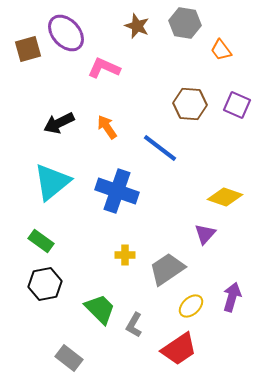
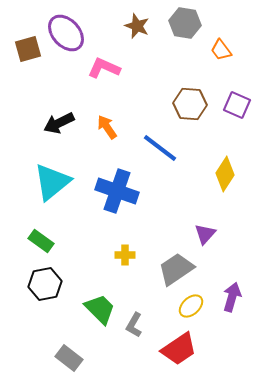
yellow diamond: moved 23 px up; rotated 76 degrees counterclockwise
gray trapezoid: moved 9 px right
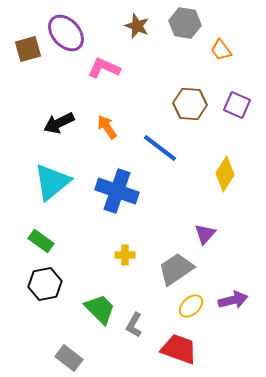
purple arrow: moved 1 px right, 3 px down; rotated 60 degrees clockwise
red trapezoid: rotated 126 degrees counterclockwise
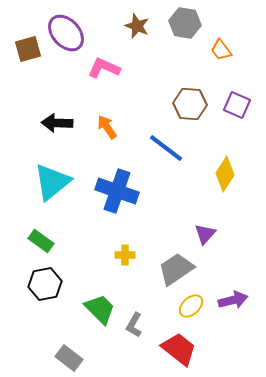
black arrow: moved 2 px left; rotated 28 degrees clockwise
blue line: moved 6 px right
red trapezoid: rotated 18 degrees clockwise
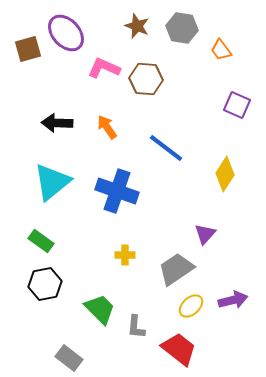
gray hexagon: moved 3 px left, 5 px down
brown hexagon: moved 44 px left, 25 px up
gray L-shape: moved 2 px right, 2 px down; rotated 25 degrees counterclockwise
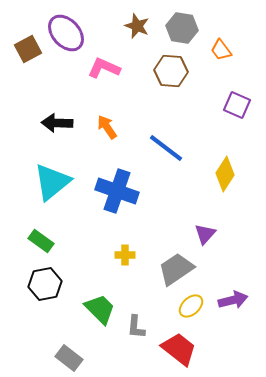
brown square: rotated 12 degrees counterclockwise
brown hexagon: moved 25 px right, 8 px up
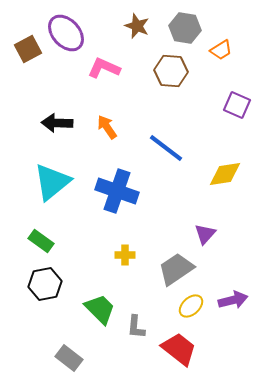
gray hexagon: moved 3 px right
orange trapezoid: rotated 85 degrees counterclockwise
yellow diamond: rotated 48 degrees clockwise
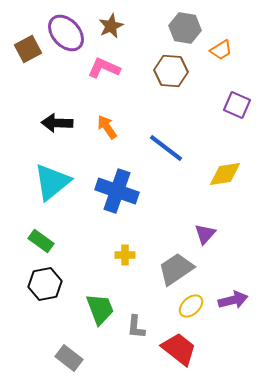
brown star: moved 26 px left; rotated 25 degrees clockwise
green trapezoid: rotated 24 degrees clockwise
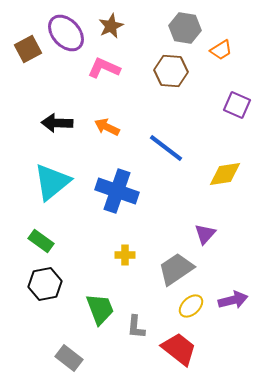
orange arrow: rotated 30 degrees counterclockwise
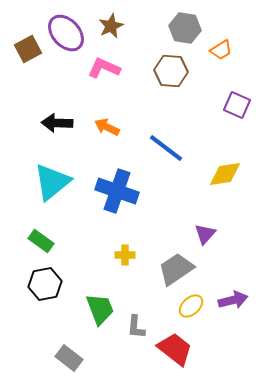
red trapezoid: moved 4 px left
